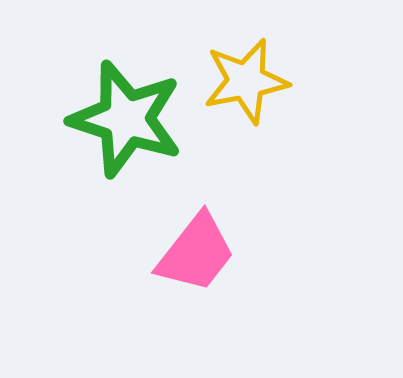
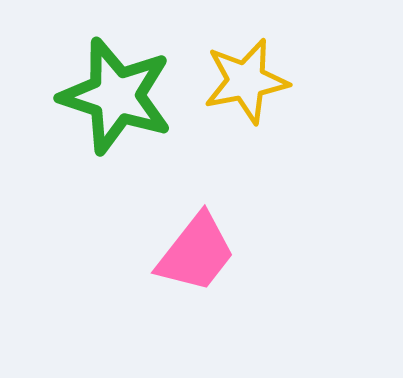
green star: moved 10 px left, 23 px up
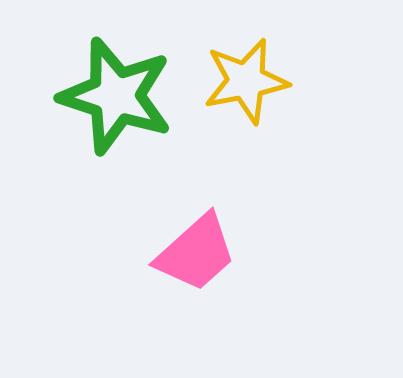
pink trapezoid: rotated 10 degrees clockwise
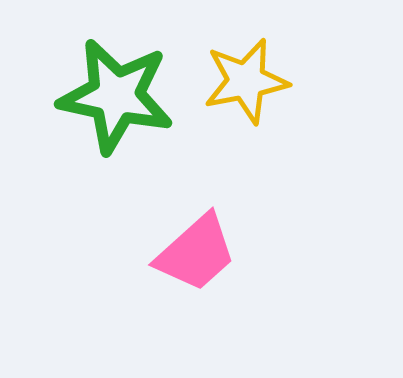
green star: rotated 6 degrees counterclockwise
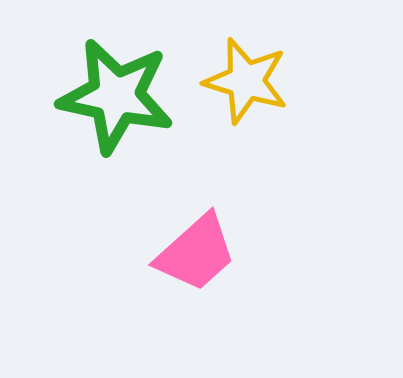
yellow star: rotated 28 degrees clockwise
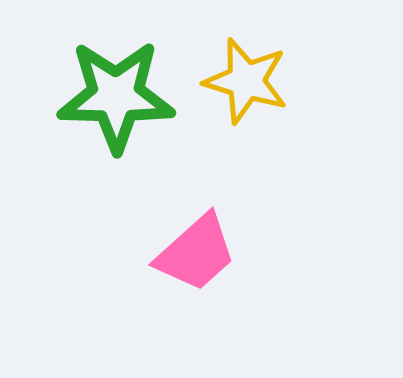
green star: rotated 11 degrees counterclockwise
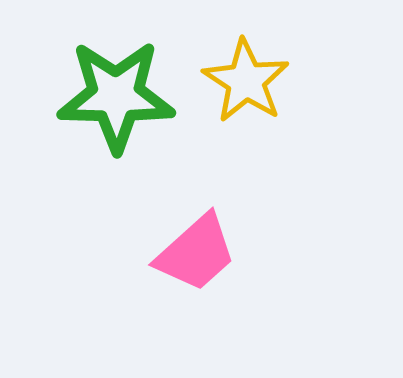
yellow star: rotated 16 degrees clockwise
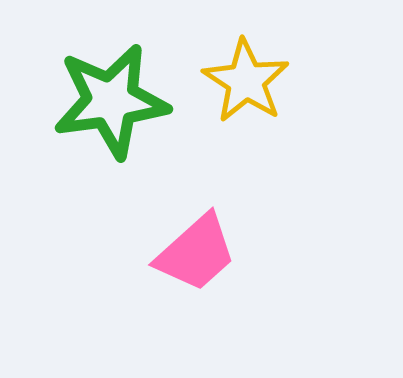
green star: moved 5 px left, 5 px down; rotated 9 degrees counterclockwise
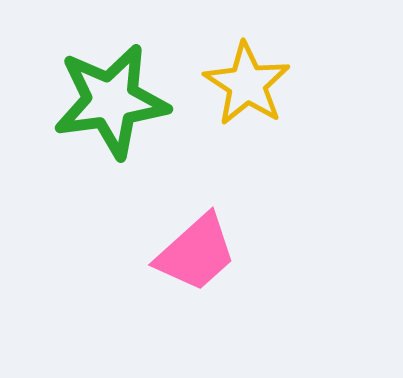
yellow star: moved 1 px right, 3 px down
